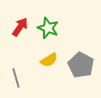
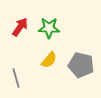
green star: moved 1 px right; rotated 20 degrees counterclockwise
yellow semicircle: rotated 18 degrees counterclockwise
gray pentagon: rotated 15 degrees counterclockwise
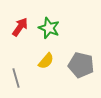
green star: rotated 20 degrees clockwise
yellow semicircle: moved 3 px left, 1 px down
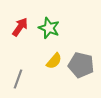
yellow semicircle: moved 8 px right
gray line: moved 2 px right, 1 px down; rotated 36 degrees clockwise
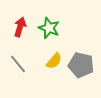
red arrow: rotated 18 degrees counterclockwise
gray line: moved 15 px up; rotated 60 degrees counterclockwise
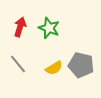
yellow semicircle: moved 7 px down; rotated 18 degrees clockwise
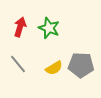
gray pentagon: rotated 10 degrees counterclockwise
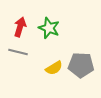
gray line: moved 12 px up; rotated 36 degrees counterclockwise
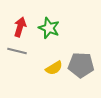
gray line: moved 1 px left, 1 px up
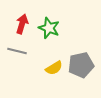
red arrow: moved 2 px right, 3 px up
gray pentagon: rotated 15 degrees counterclockwise
